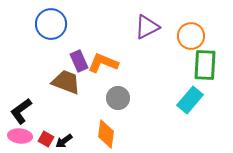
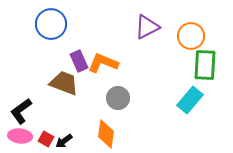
brown trapezoid: moved 2 px left, 1 px down
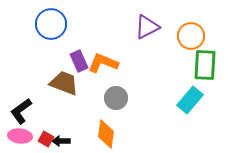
gray circle: moved 2 px left
black arrow: moved 3 px left; rotated 36 degrees clockwise
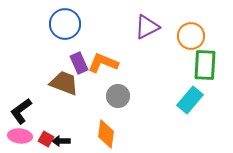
blue circle: moved 14 px right
purple rectangle: moved 2 px down
gray circle: moved 2 px right, 2 px up
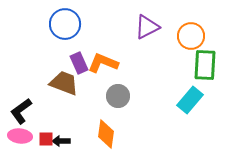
red square: rotated 28 degrees counterclockwise
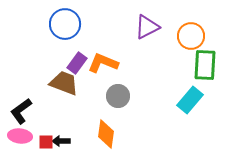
purple rectangle: moved 2 px left; rotated 60 degrees clockwise
red square: moved 3 px down
